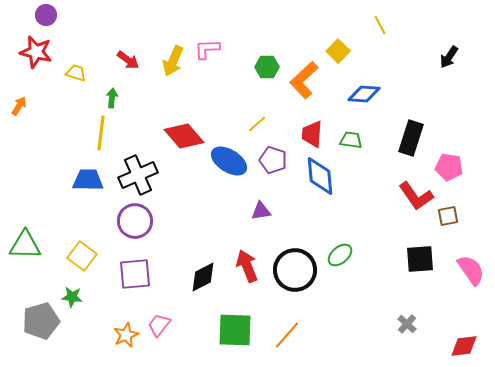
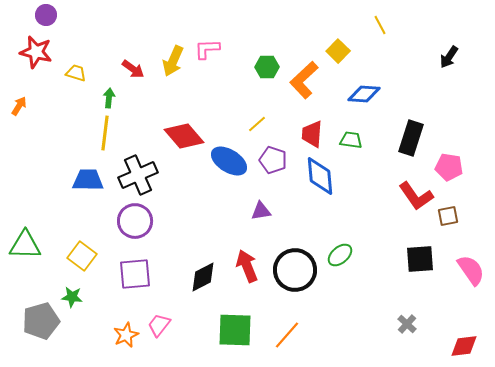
red arrow at (128, 60): moved 5 px right, 9 px down
green arrow at (112, 98): moved 3 px left
yellow line at (101, 133): moved 4 px right
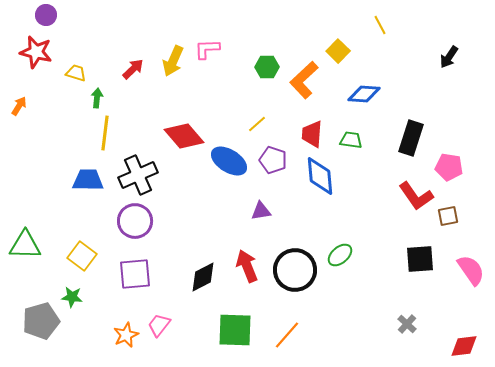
red arrow at (133, 69): rotated 80 degrees counterclockwise
green arrow at (109, 98): moved 12 px left
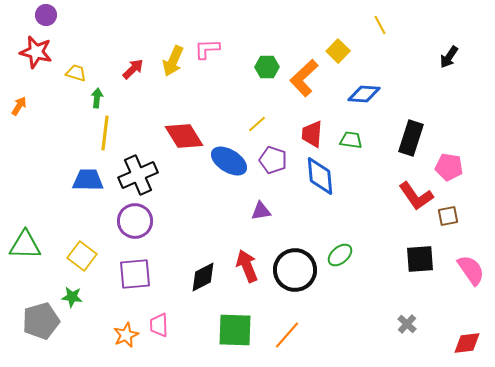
orange L-shape at (304, 80): moved 2 px up
red diamond at (184, 136): rotated 9 degrees clockwise
pink trapezoid at (159, 325): rotated 40 degrees counterclockwise
red diamond at (464, 346): moved 3 px right, 3 px up
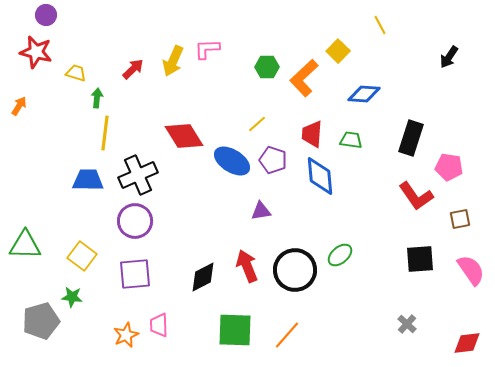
blue ellipse at (229, 161): moved 3 px right
brown square at (448, 216): moved 12 px right, 3 px down
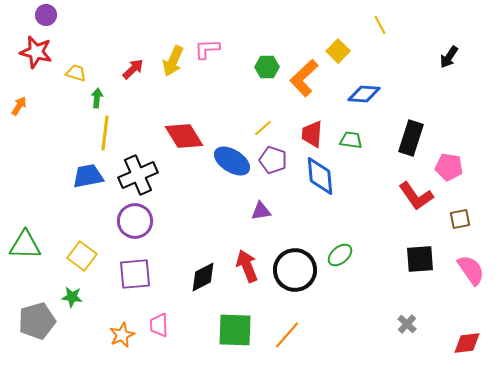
yellow line at (257, 124): moved 6 px right, 4 px down
blue trapezoid at (88, 180): moved 4 px up; rotated 12 degrees counterclockwise
gray pentagon at (41, 321): moved 4 px left
orange star at (126, 335): moved 4 px left
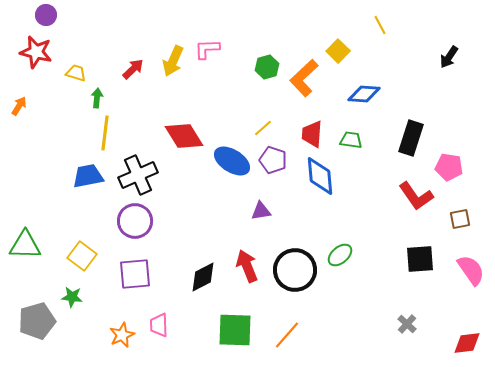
green hexagon at (267, 67): rotated 15 degrees counterclockwise
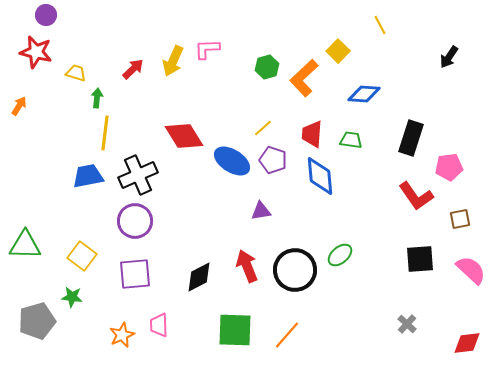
pink pentagon at (449, 167): rotated 16 degrees counterclockwise
pink semicircle at (471, 270): rotated 12 degrees counterclockwise
black diamond at (203, 277): moved 4 px left
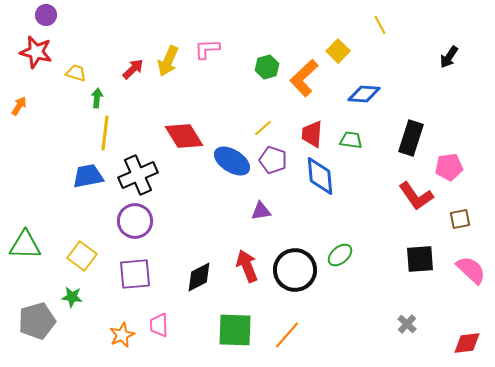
yellow arrow at (173, 61): moved 5 px left
